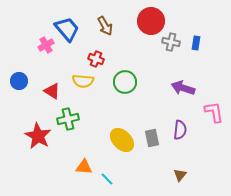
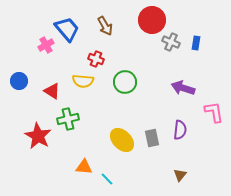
red circle: moved 1 px right, 1 px up
gray cross: rotated 12 degrees clockwise
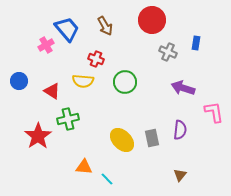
gray cross: moved 3 px left, 10 px down
red star: rotated 8 degrees clockwise
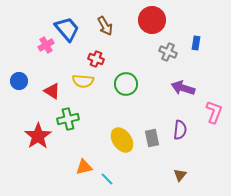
green circle: moved 1 px right, 2 px down
pink L-shape: rotated 30 degrees clockwise
yellow ellipse: rotated 10 degrees clockwise
orange triangle: rotated 18 degrees counterclockwise
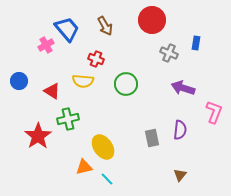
gray cross: moved 1 px right, 1 px down
yellow ellipse: moved 19 px left, 7 px down
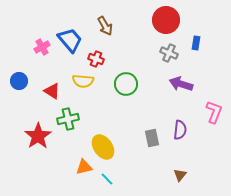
red circle: moved 14 px right
blue trapezoid: moved 3 px right, 11 px down
pink cross: moved 4 px left, 2 px down
purple arrow: moved 2 px left, 4 px up
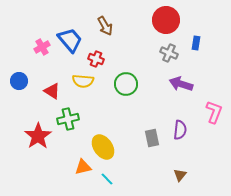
orange triangle: moved 1 px left
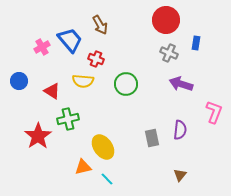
brown arrow: moved 5 px left, 1 px up
